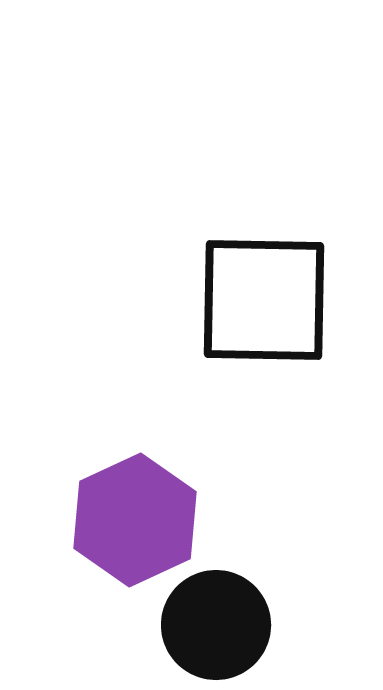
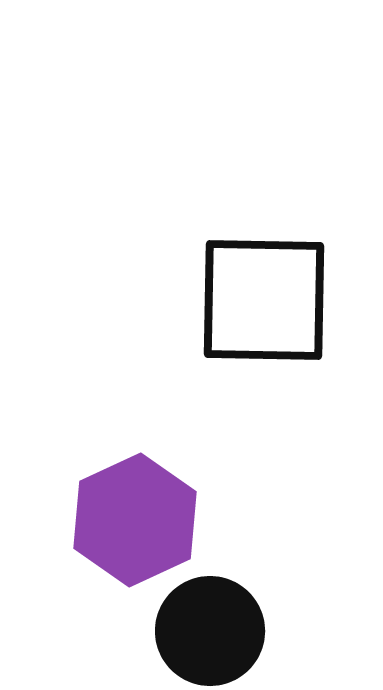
black circle: moved 6 px left, 6 px down
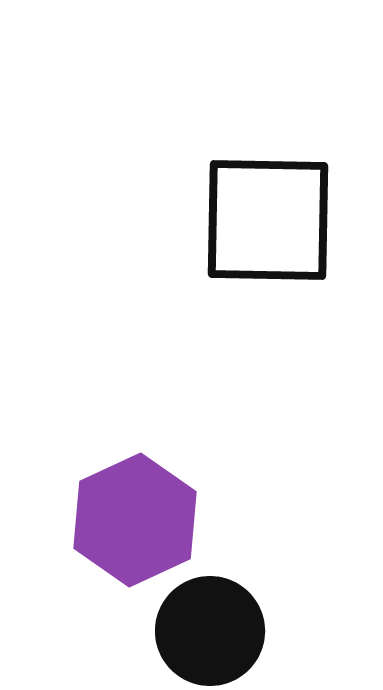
black square: moved 4 px right, 80 px up
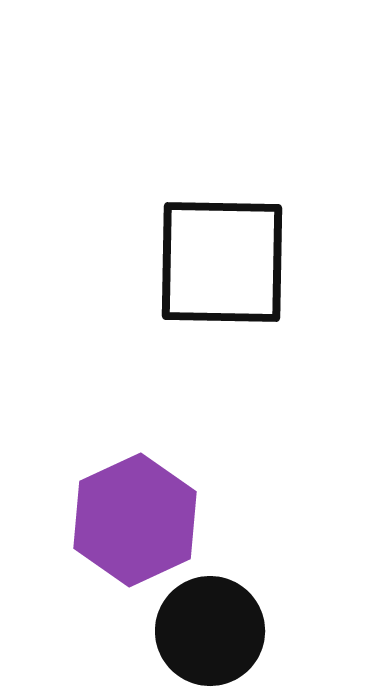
black square: moved 46 px left, 42 px down
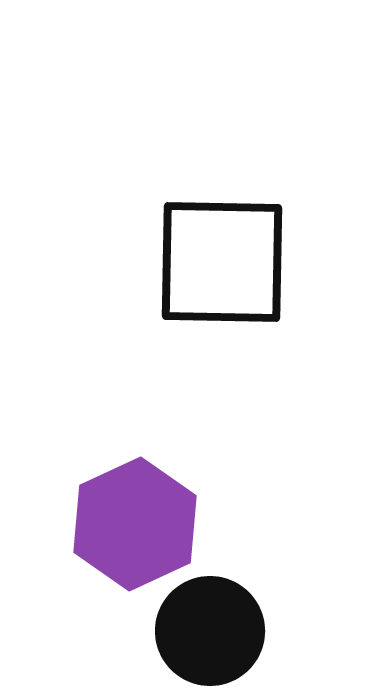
purple hexagon: moved 4 px down
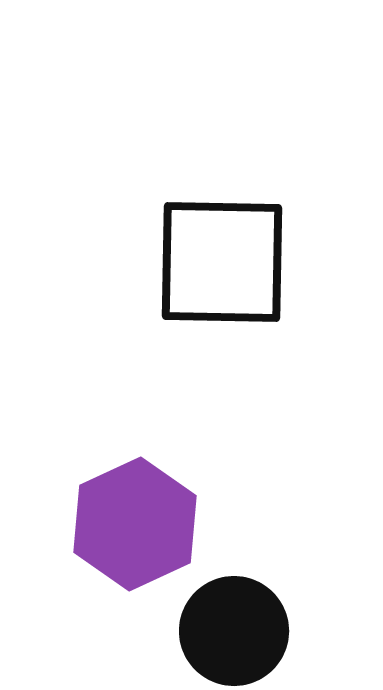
black circle: moved 24 px right
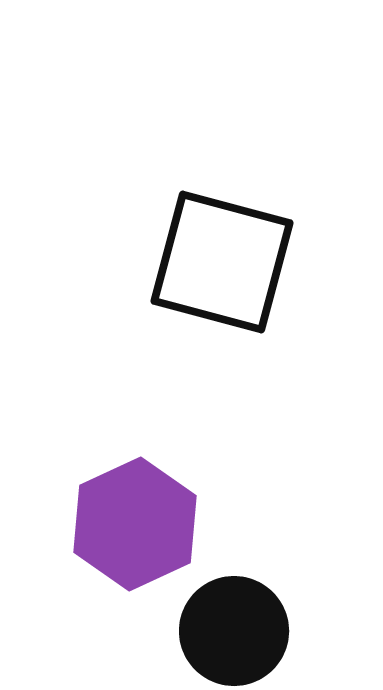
black square: rotated 14 degrees clockwise
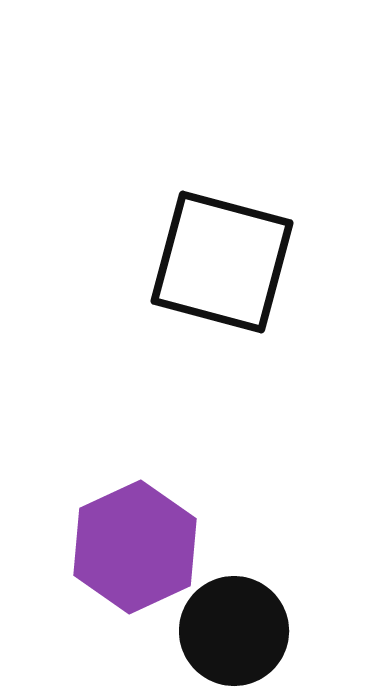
purple hexagon: moved 23 px down
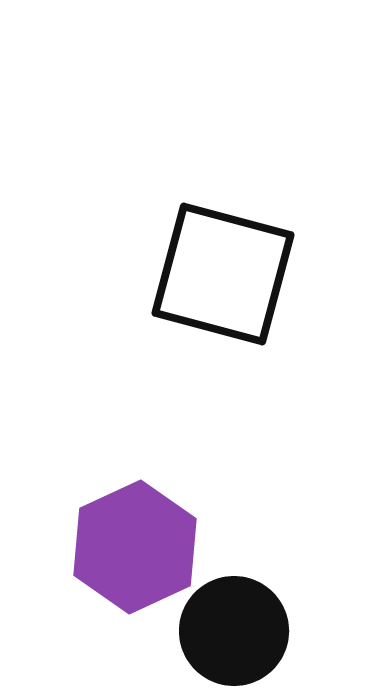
black square: moved 1 px right, 12 px down
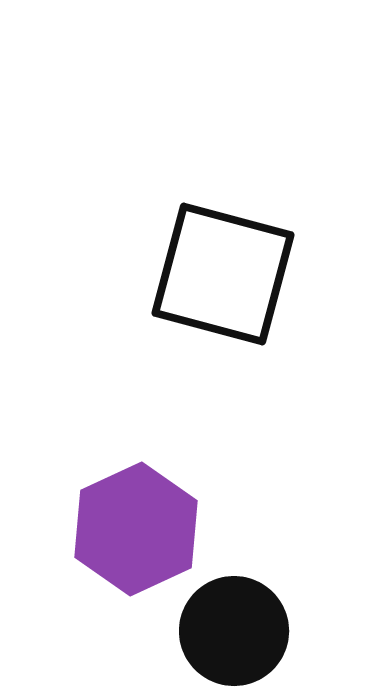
purple hexagon: moved 1 px right, 18 px up
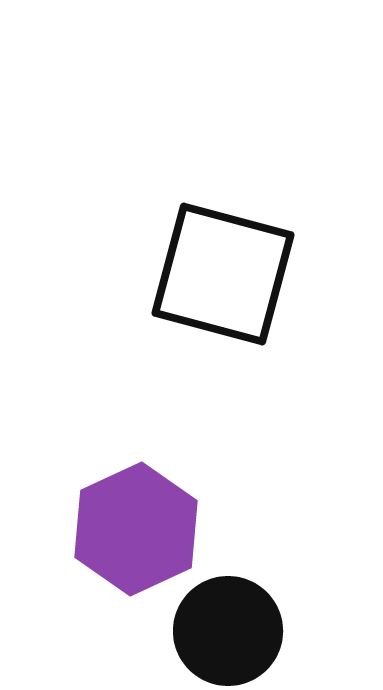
black circle: moved 6 px left
